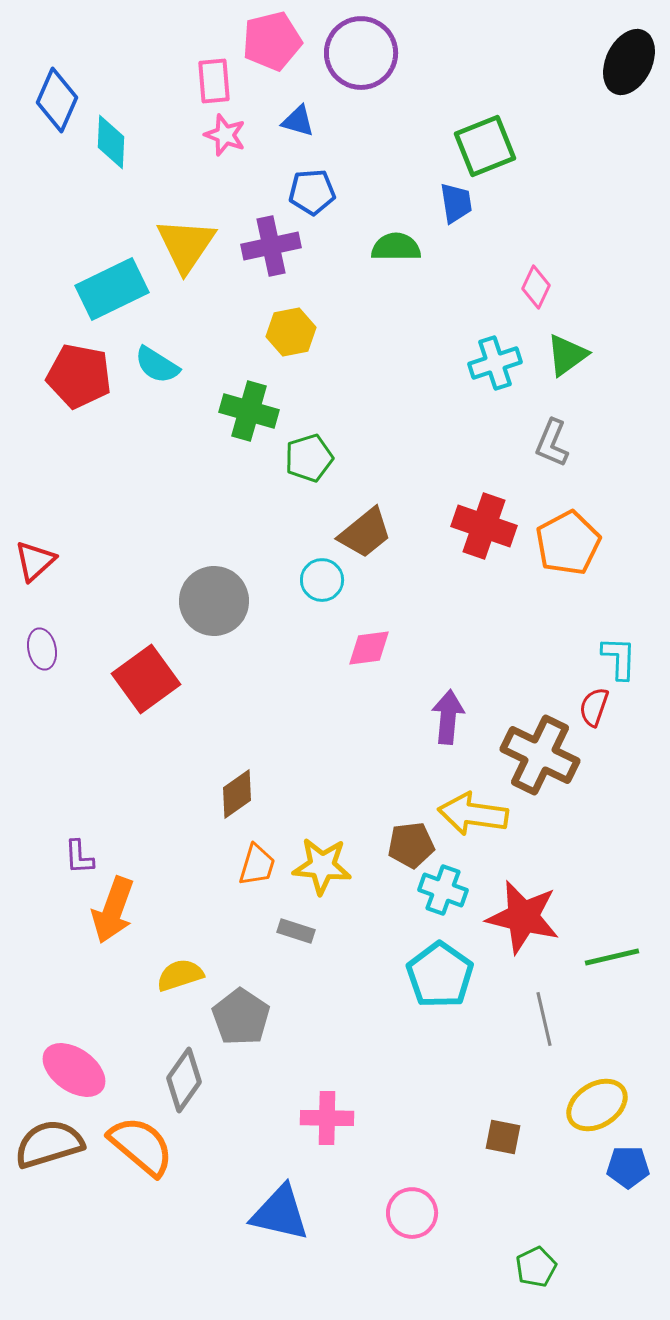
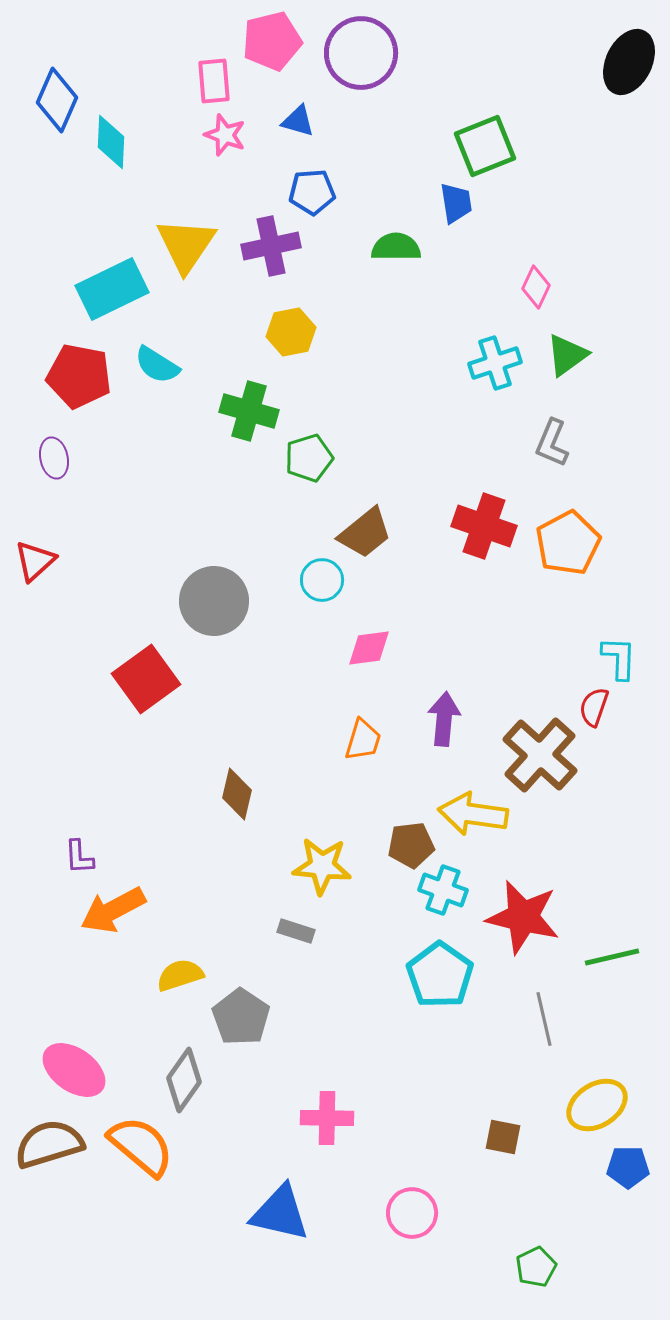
purple ellipse at (42, 649): moved 12 px right, 191 px up
purple arrow at (448, 717): moved 4 px left, 2 px down
brown cross at (540, 755): rotated 16 degrees clockwise
brown diamond at (237, 794): rotated 42 degrees counterclockwise
orange trapezoid at (257, 865): moved 106 px right, 125 px up
orange arrow at (113, 910): rotated 42 degrees clockwise
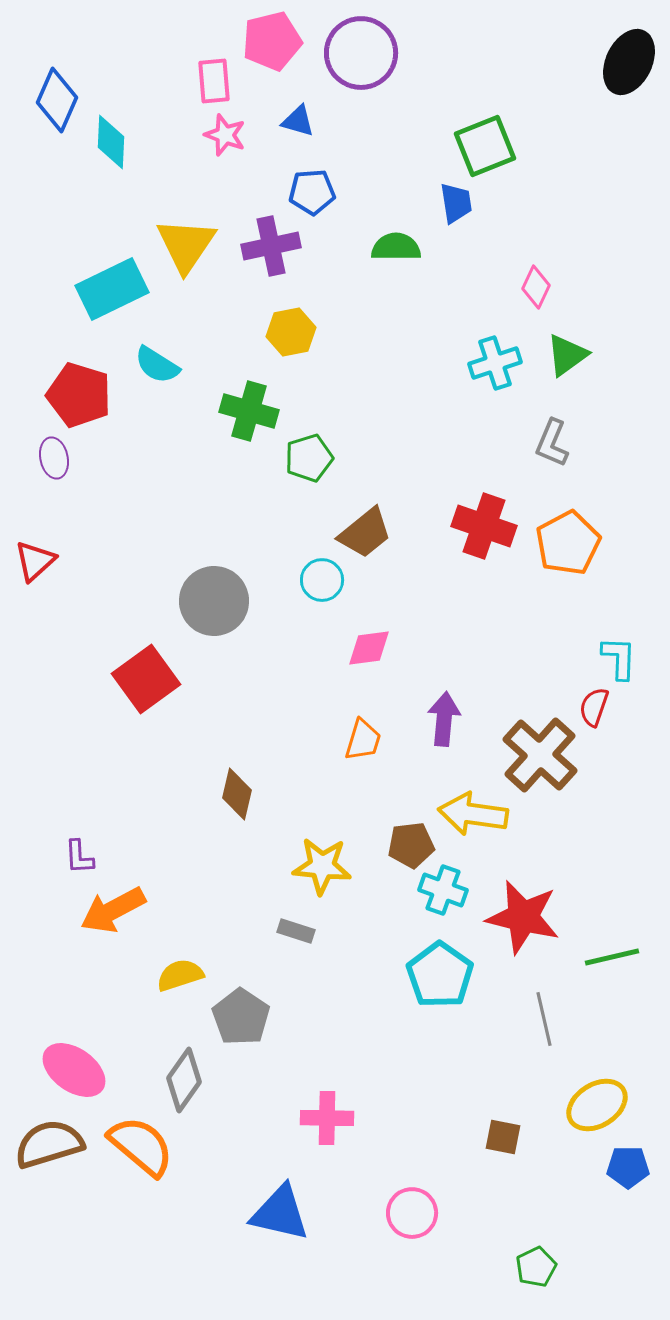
red pentagon at (79, 376): moved 19 px down; rotated 6 degrees clockwise
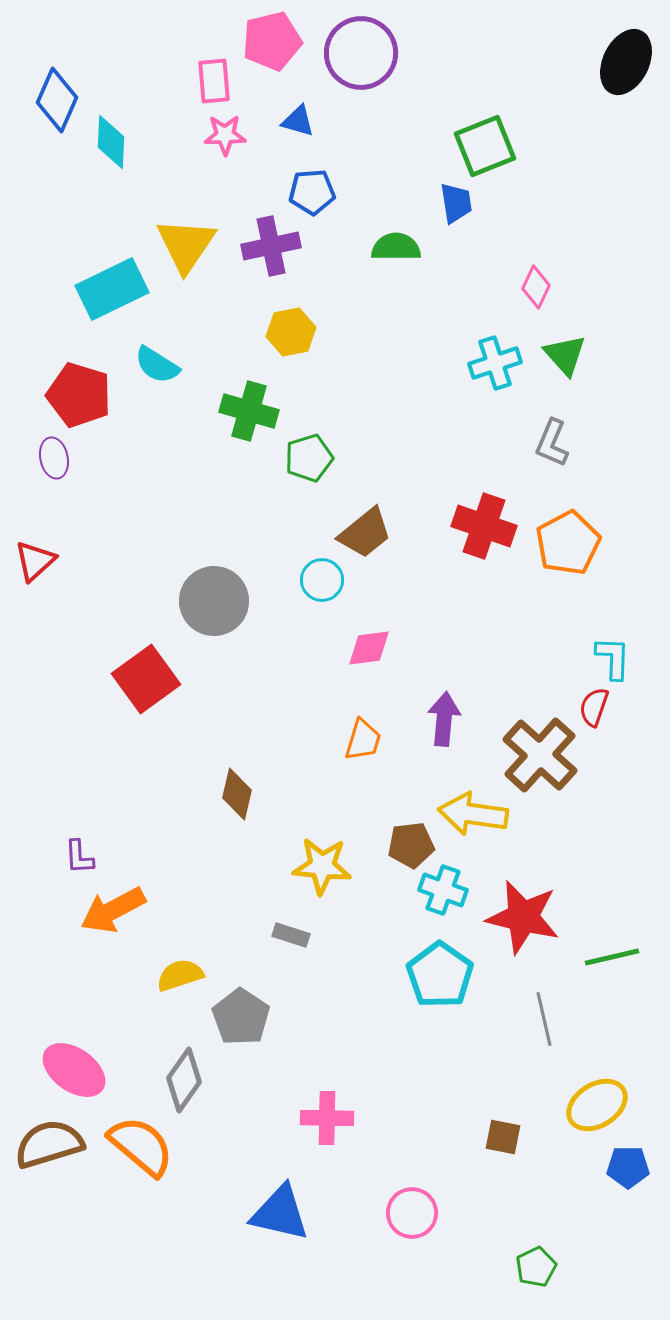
black ellipse at (629, 62): moved 3 px left
pink star at (225, 135): rotated 21 degrees counterclockwise
green triangle at (567, 355): moved 2 px left; rotated 36 degrees counterclockwise
cyan L-shape at (619, 658): moved 6 px left
gray rectangle at (296, 931): moved 5 px left, 4 px down
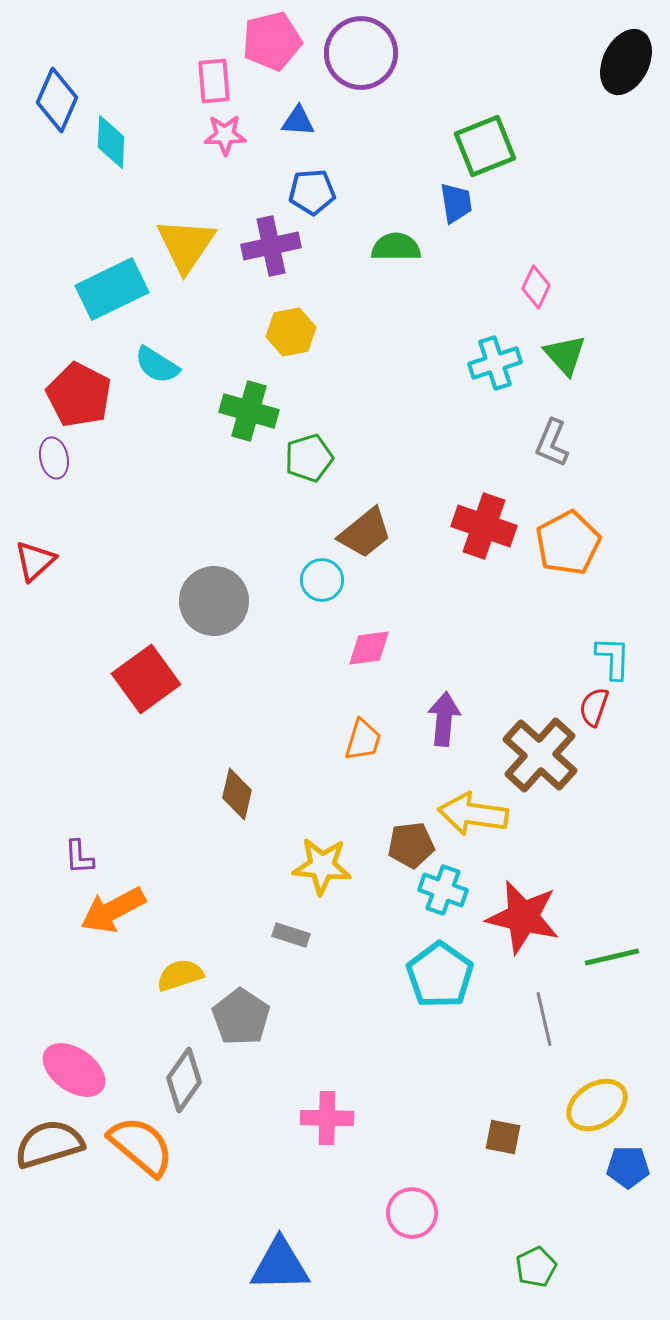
blue triangle at (298, 121): rotated 12 degrees counterclockwise
red pentagon at (79, 395): rotated 10 degrees clockwise
blue triangle at (280, 1213): moved 52 px down; rotated 14 degrees counterclockwise
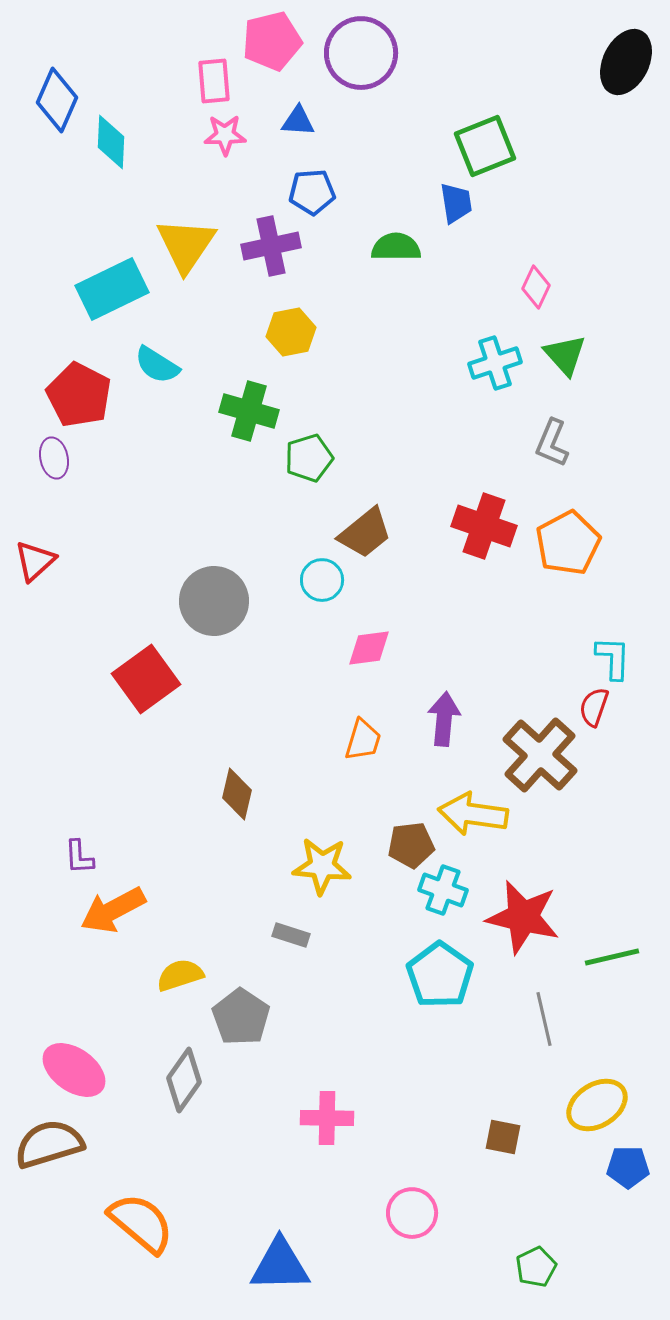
orange semicircle at (141, 1146): moved 77 px down
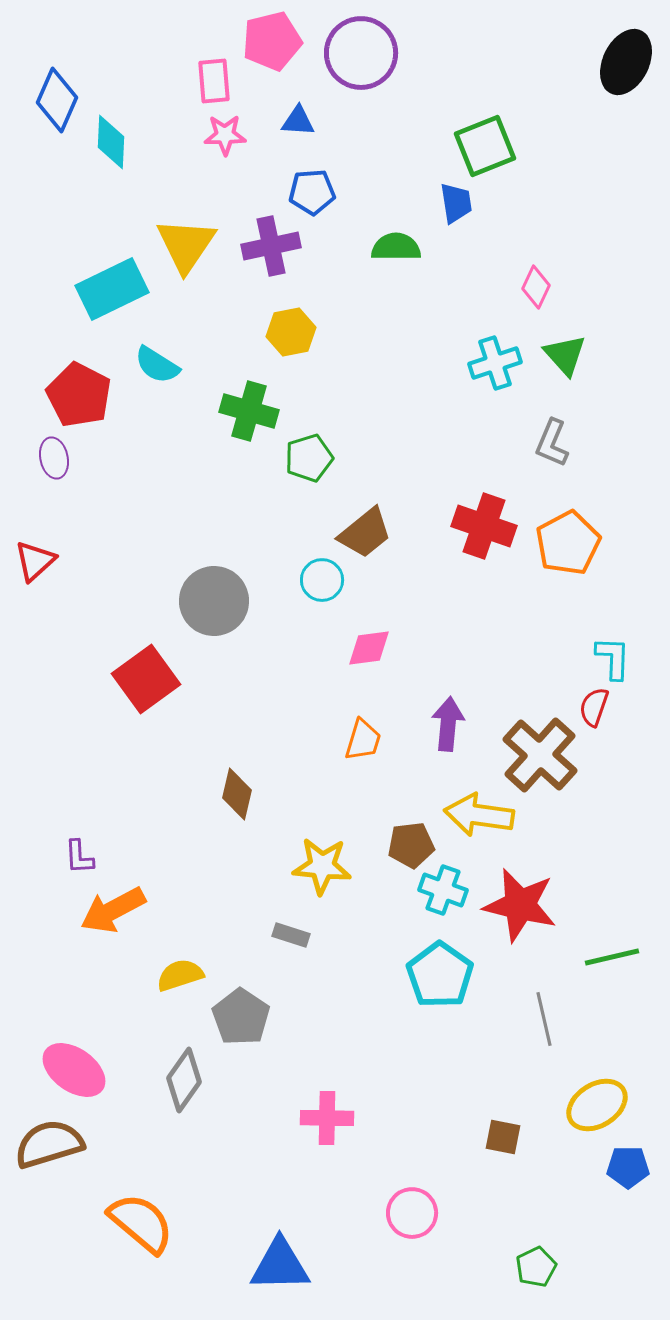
purple arrow at (444, 719): moved 4 px right, 5 px down
yellow arrow at (473, 814): moved 6 px right, 1 px down
red star at (523, 917): moved 3 px left, 12 px up
